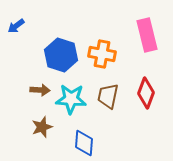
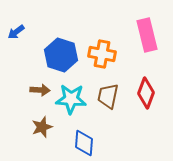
blue arrow: moved 6 px down
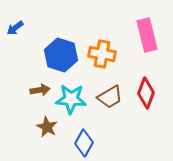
blue arrow: moved 1 px left, 4 px up
brown arrow: rotated 12 degrees counterclockwise
brown trapezoid: moved 2 px right, 1 px down; rotated 132 degrees counterclockwise
brown star: moved 5 px right; rotated 25 degrees counterclockwise
blue diamond: rotated 24 degrees clockwise
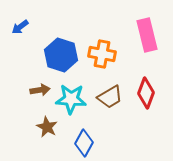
blue arrow: moved 5 px right, 1 px up
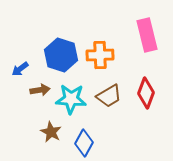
blue arrow: moved 42 px down
orange cross: moved 2 px left, 1 px down; rotated 12 degrees counterclockwise
brown trapezoid: moved 1 px left, 1 px up
brown star: moved 4 px right, 5 px down
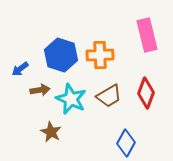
cyan star: rotated 20 degrees clockwise
blue diamond: moved 42 px right
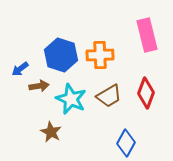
brown arrow: moved 1 px left, 4 px up
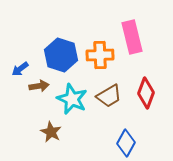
pink rectangle: moved 15 px left, 2 px down
cyan star: moved 1 px right
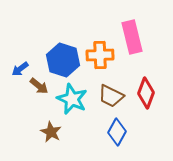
blue hexagon: moved 2 px right, 5 px down
brown arrow: rotated 48 degrees clockwise
brown trapezoid: moved 2 px right; rotated 56 degrees clockwise
blue diamond: moved 9 px left, 11 px up
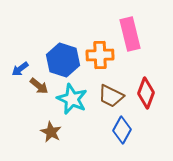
pink rectangle: moved 2 px left, 3 px up
blue diamond: moved 5 px right, 2 px up
